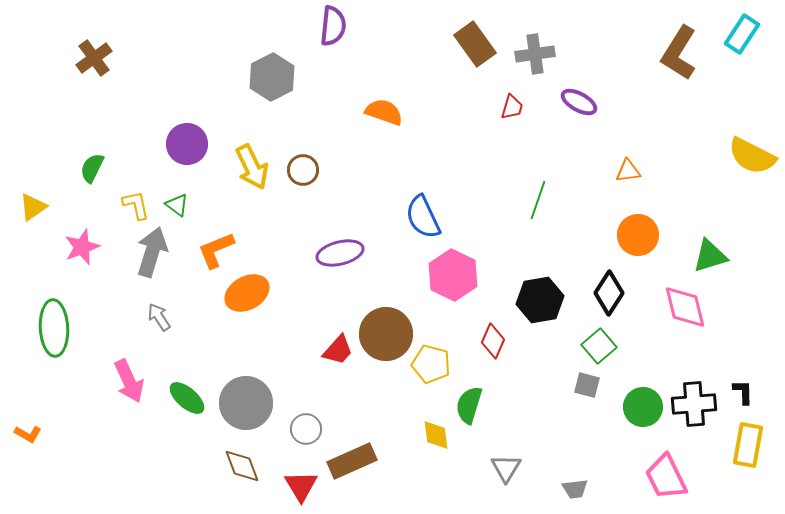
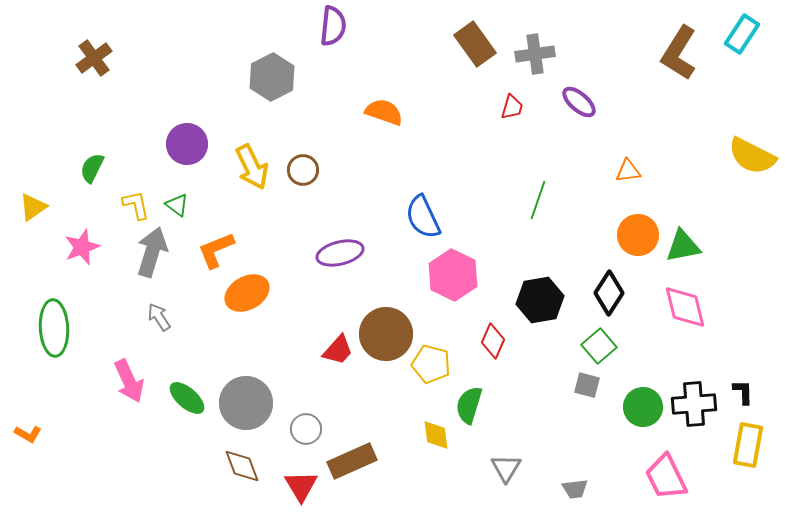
purple ellipse at (579, 102): rotated 12 degrees clockwise
green triangle at (710, 256): moved 27 px left, 10 px up; rotated 6 degrees clockwise
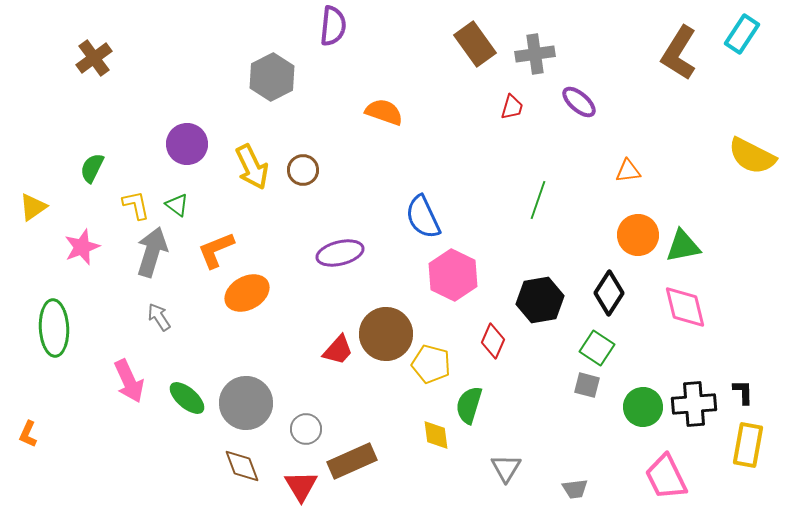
green square at (599, 346): moved 2 px left, 2 px down; rotated 16 degrees counterclockwise
orange L-shape at (28, 434): rotated 84 degrees clockwise
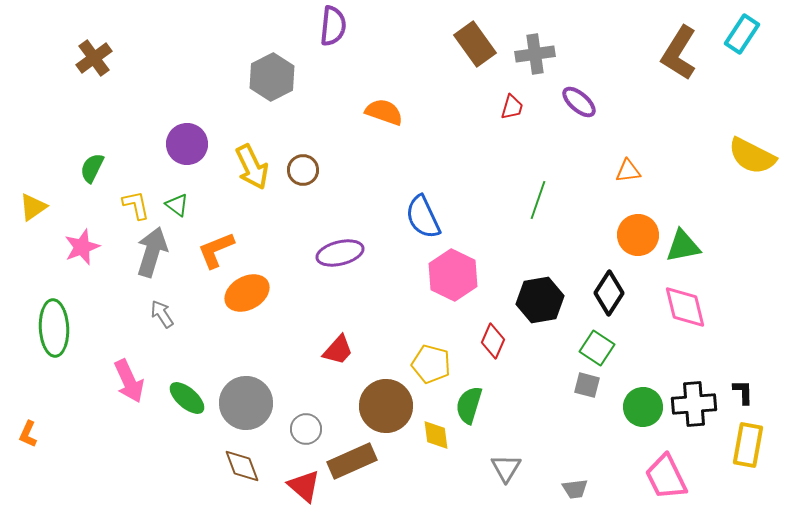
gray arrow at (159, 317): moved 3 px right, 3 px up
brown circle at (386, 334): moved 72 px down
red triangle at (301, 486): moved 3 px right; rotated 18 degrees counterclockwise
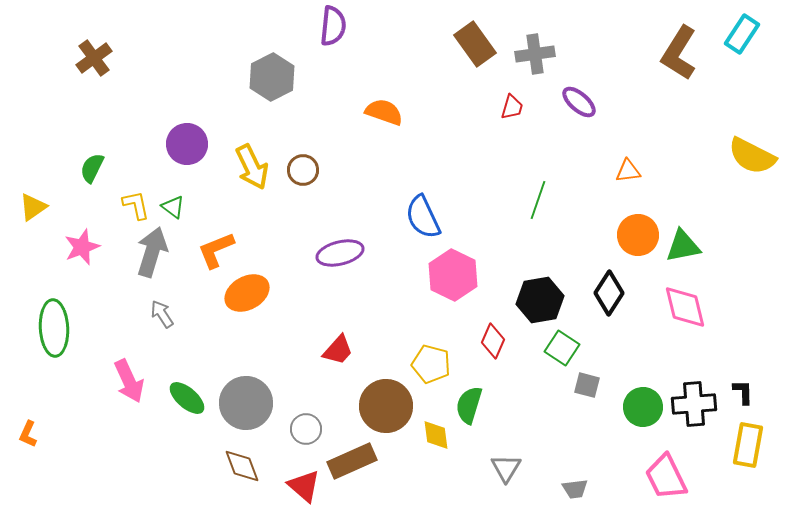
green triangle at (177, 205): moved 4 px left, 2 px down
green square at (597, 348): moved 35 px left
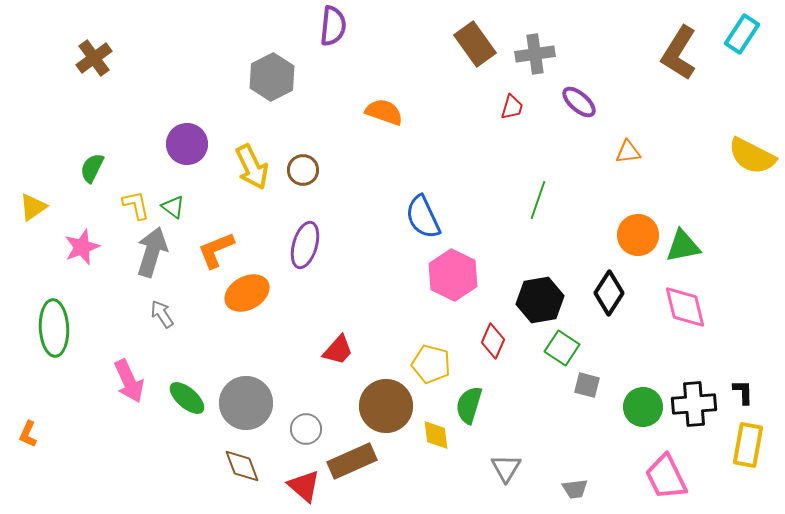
orange triangle at (628, 171): moved 19 px up
purple ellipse at (340, 253): moved 35 px left, 8 px up; rotated 60 degrees counterclockwise
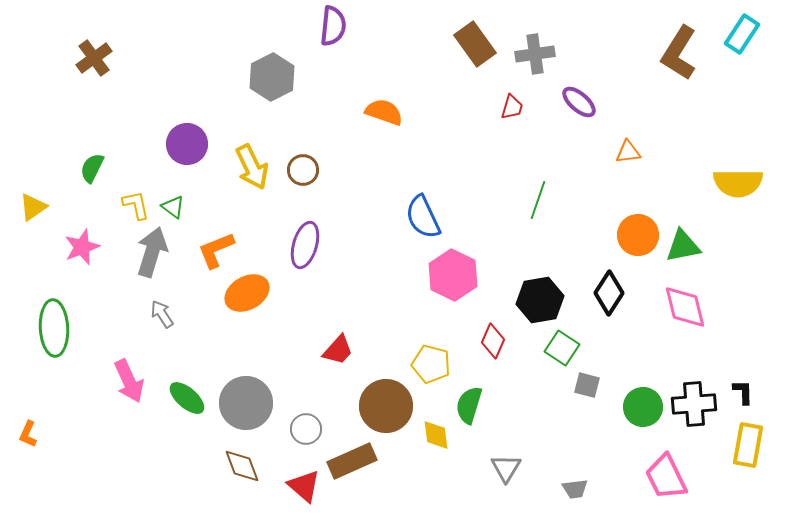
yellow semicircle at (752, 156): moved 14 px left, 27 px down; rotated 27 degrees counterclockwise
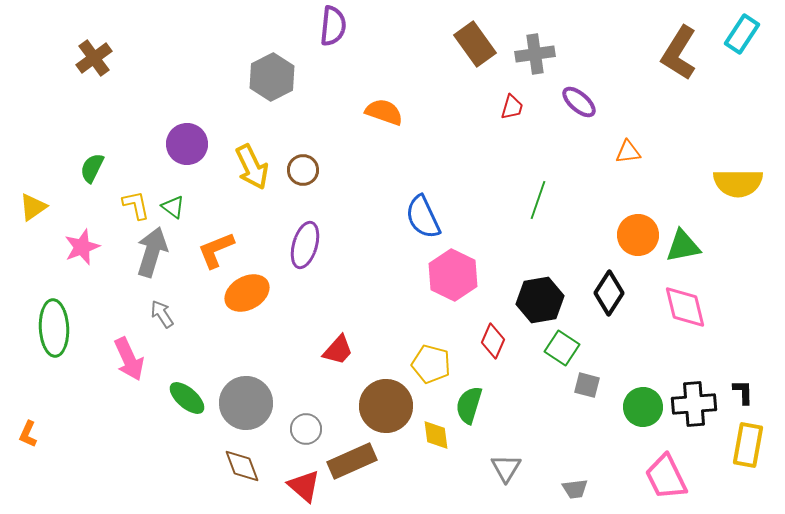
pink arrow at (129, 381): moved 22 px up
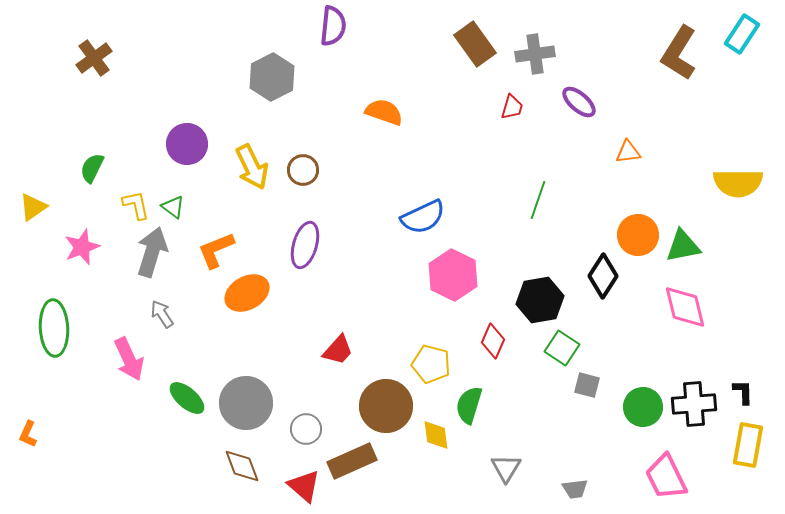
blue semicircle at (423, 217): rotated 90 degrees counterclockwise
black diamond at (609, 293): moved 6 px left, 17 px up
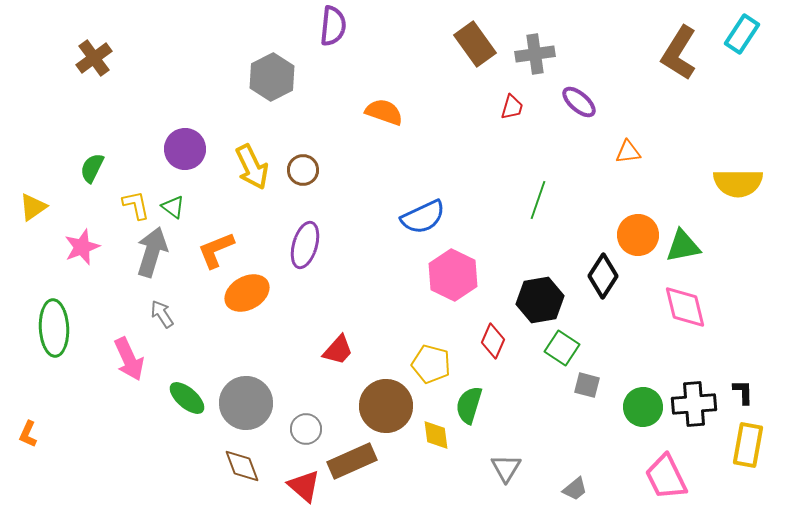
purple circle at (187, 144): moved 2 px left, 5 px down
gray trapezoid at (575, 489): rotated 32 degrees counterclockwise
